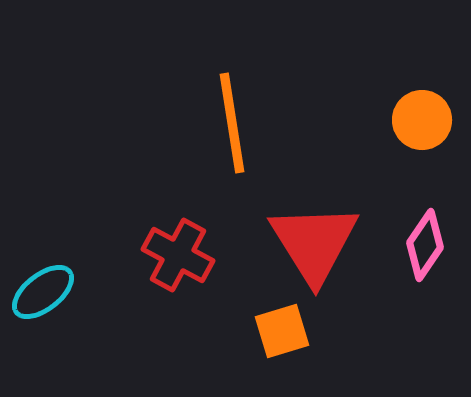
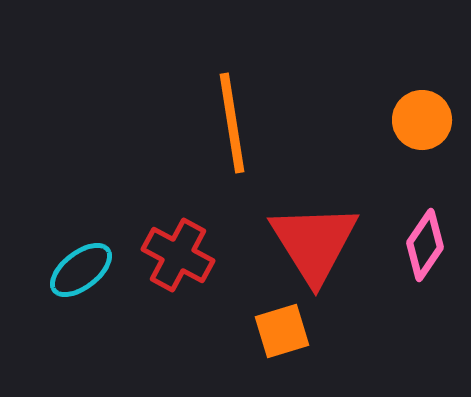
cyan ellipse: moved 38 px right, 22 px up
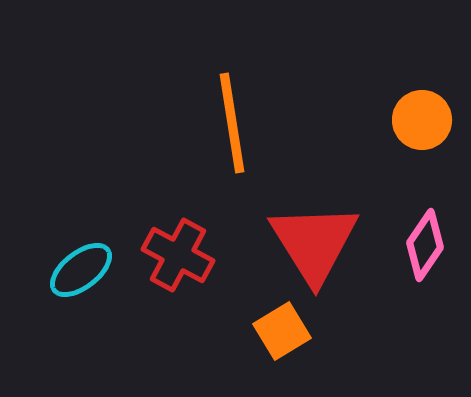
orange square: rotated 14 degrees counterclockwise
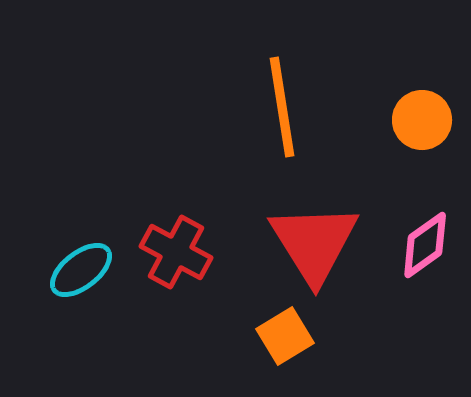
orange line: moved 50 px right, 16 px up
pink diamond: rotated 20 degrees clockwise
red cross: moved 2 px left, 3 px up
orange square: moved 3 px right, 5 px down
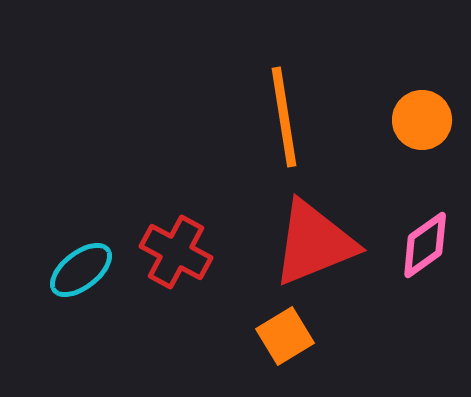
orange line: moved 2 px right, 10 px down
red triangle: rotated 40 degrees clockwise
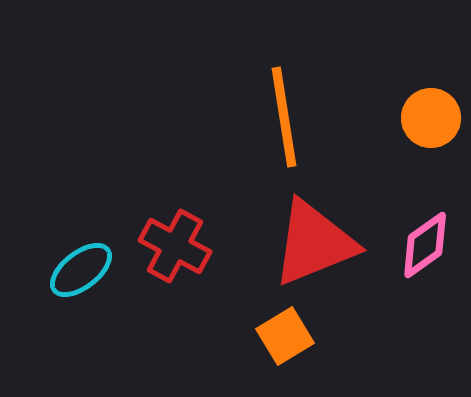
orange circle: moved 9 px right, 2 px up
red cross: moved 1 px left, 6 px up
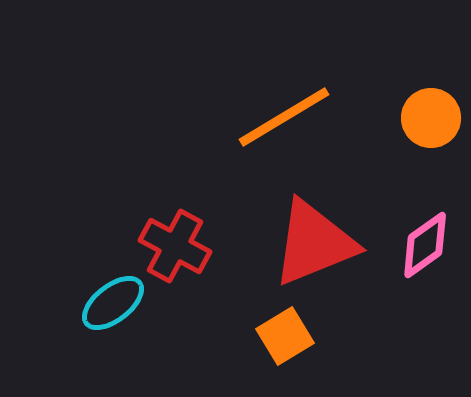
orange line: rotated 68 degrees clockwise
cyan ellipse: moved 32 px right, 33 px down
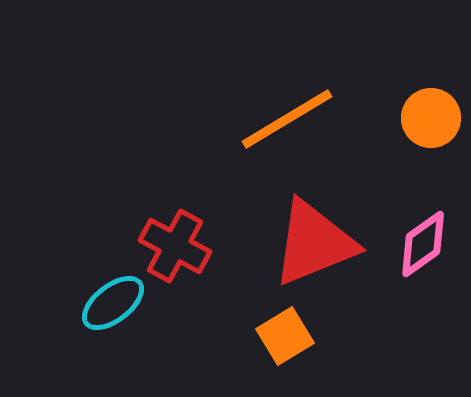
orange line: moved 3 px right, 2 px down
pink diamond: moved 2 px left, 1 px up
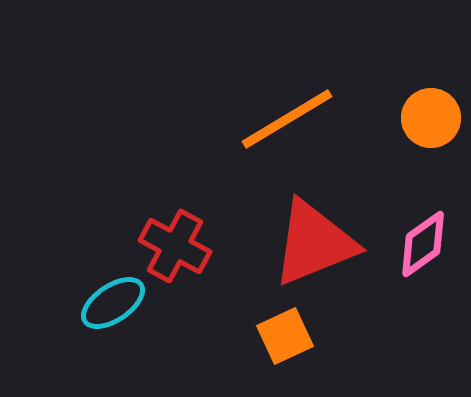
cyan ellipse: rotated 4 degrees clockwise
orange square: rotated 6 degrees clockwise
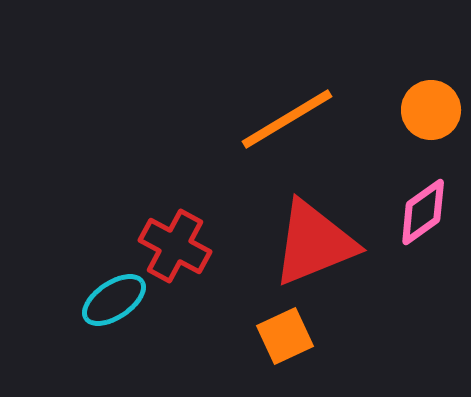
orange circle: moved 8 px up
pink diamond: moved 32 px up
cyan ellipse: moved 1 px right, 3 px up
